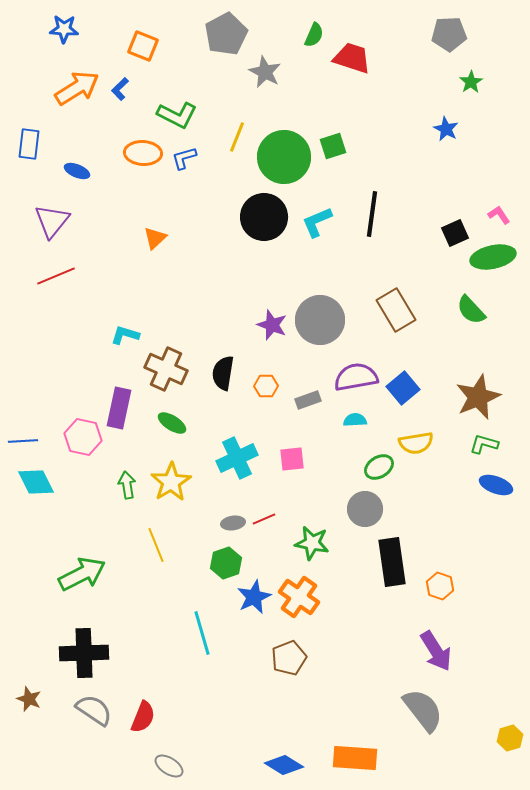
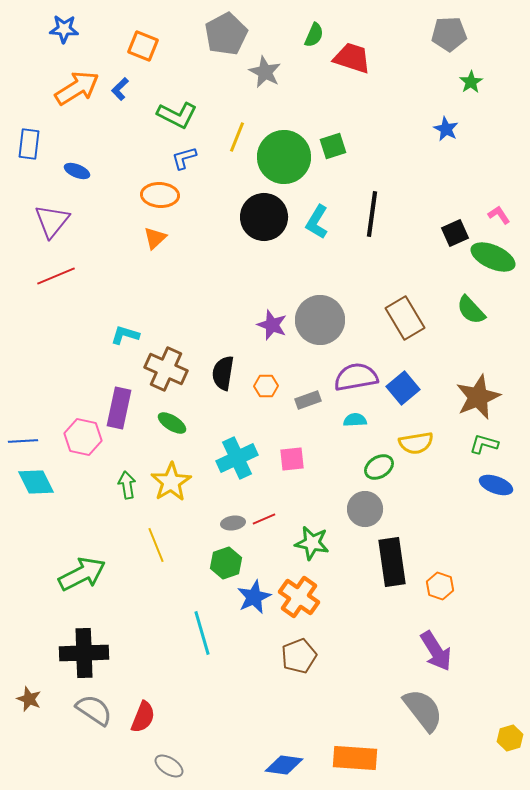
orange ellipse at (143, 153): moved 17 px right, 42 px down
cyan L-shape at (317, 222): rotated 36 degrees counterclockwise
green ellipse at (493, 257): rotated 36 degrees clockwise
brown rectangle at (396, 310): moved 9 px right, 8 px down
brown pentagon at (289, 658): moved 10 px right, 2 px up
blue diamond at (284, 765): rotated 24 degrees counterclockwise
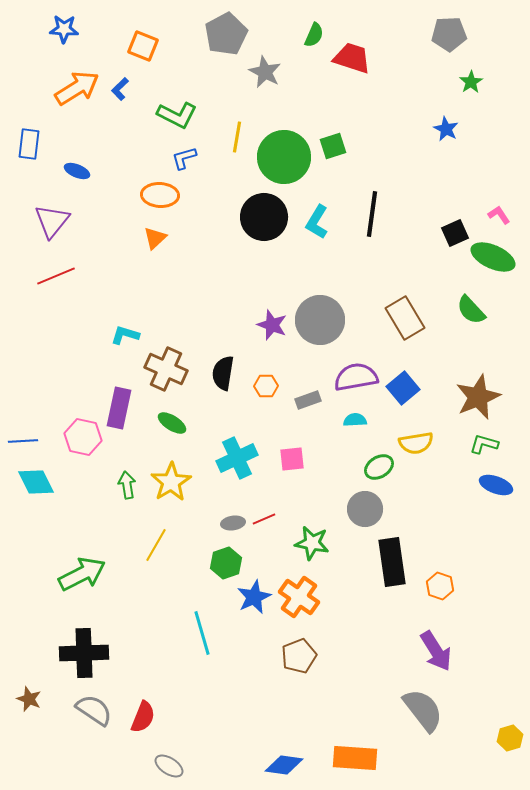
yellow line at (237, 137): rotated 12 degrees counterclockwise
yellow line at (156, 545): rotated 52 degrees clockwise
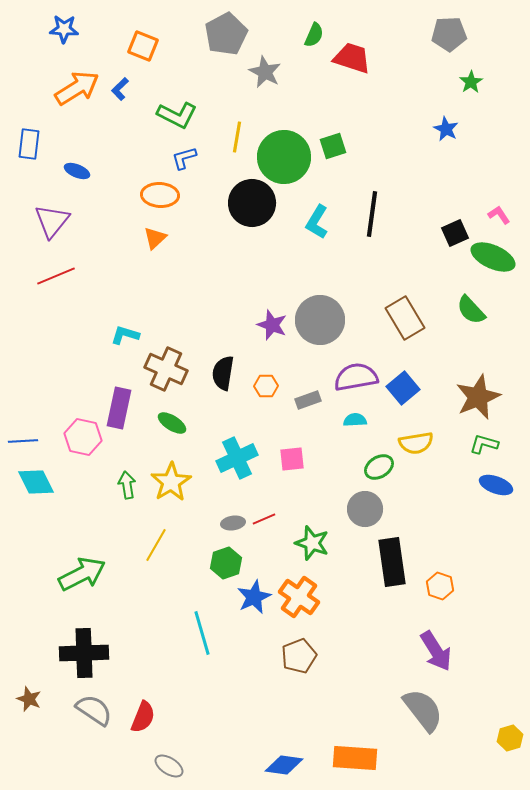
black circle at (264, 217): moved 12 px left, 14 px up
green star at (312, 543): rotated 8 degrees clockwise
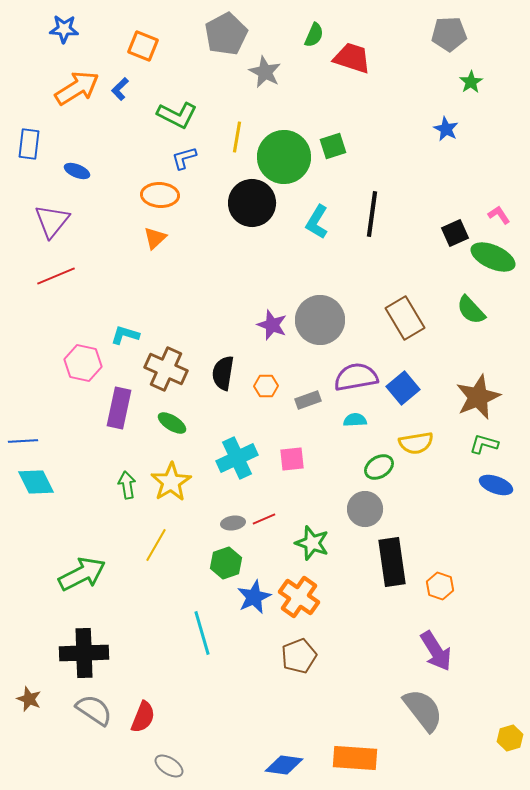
pink hexagon at (83, 437): moved 74 px up
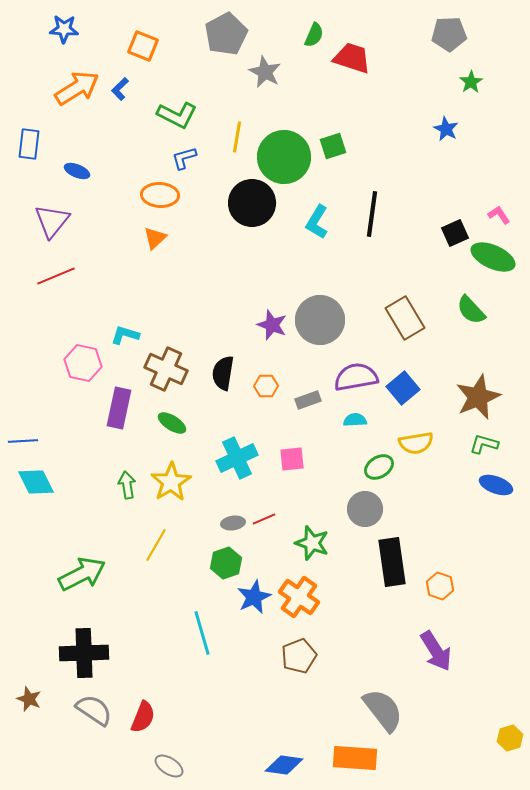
gray semicircle at (423, 710): moved 40 px left
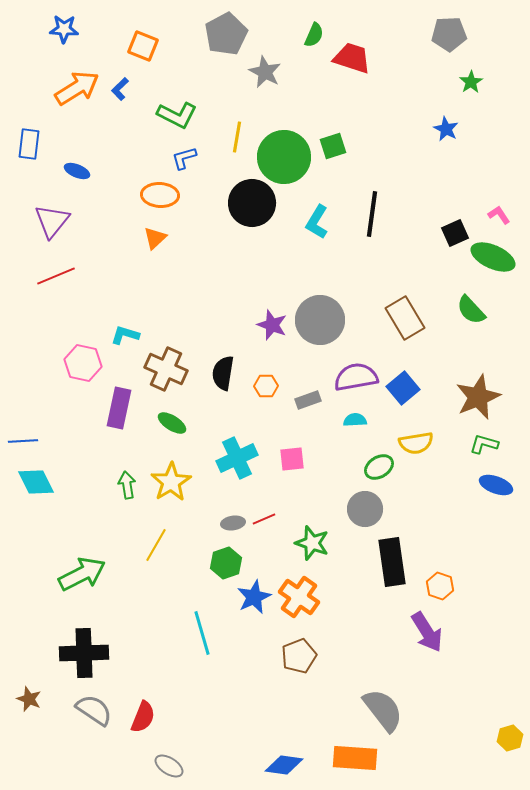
purple arrow at (436, 651): moved 9 px left, 19 px up
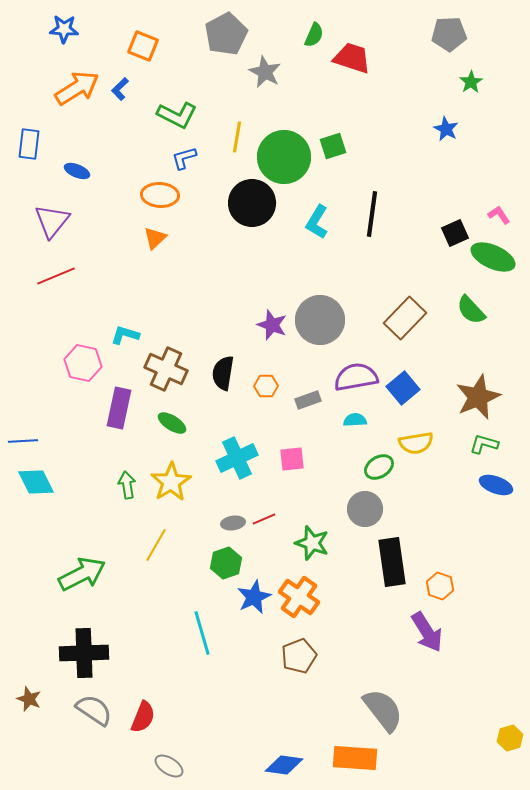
brown rectangle at (405, 318): rotated 75 degrees clockwise
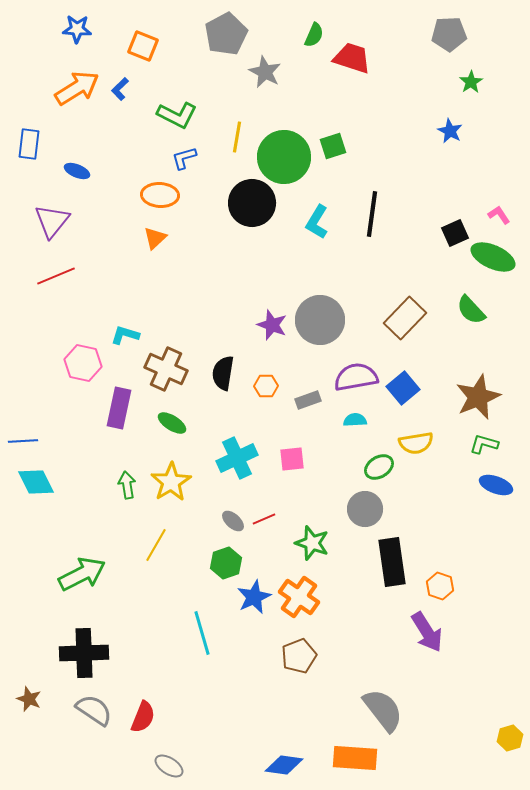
blue star at (64, 29): moved 13 px right
blue star at (446, 129): moved 4 px right, 2 px down
gray ellipse at (233, 523): moved 2 px up; rotated 50 degrees clockwise
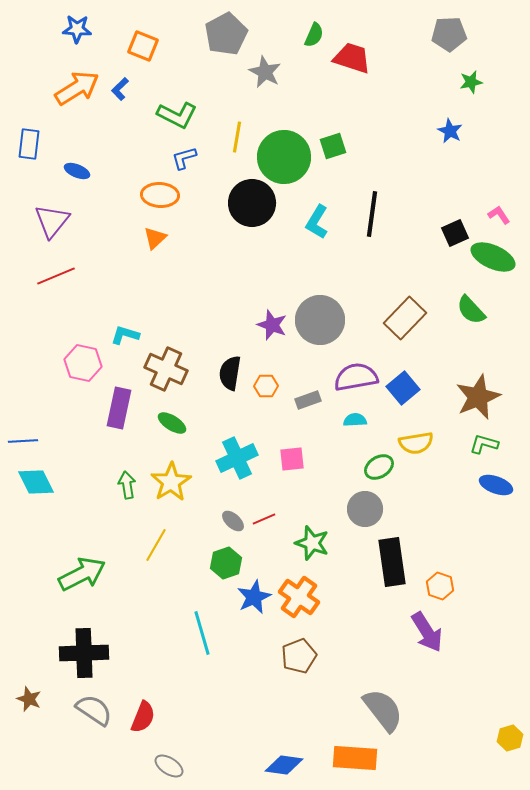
green star at (471, 82): rotated 20 degrees clockwise
black semicircle at (223, 373): moved 7 px right
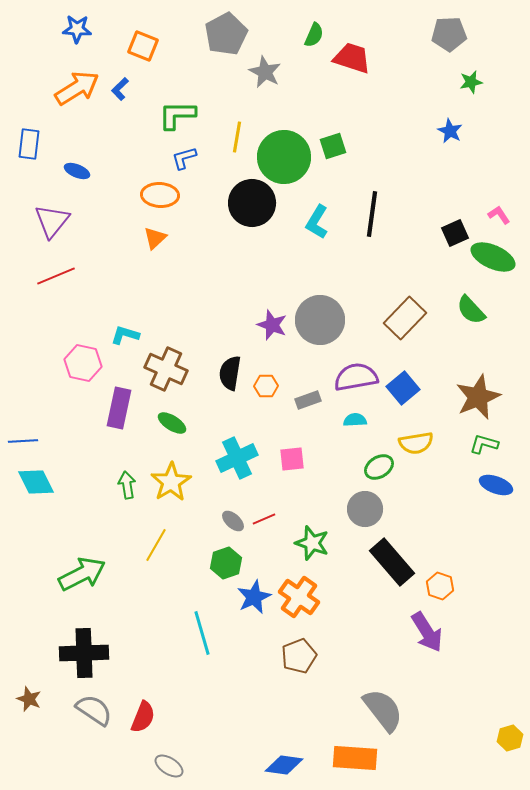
green L-shape at (177, 115): rotated 153 degrees clockwise
black rectangle at (392, 562): rotated 33 degrees counterclockwise
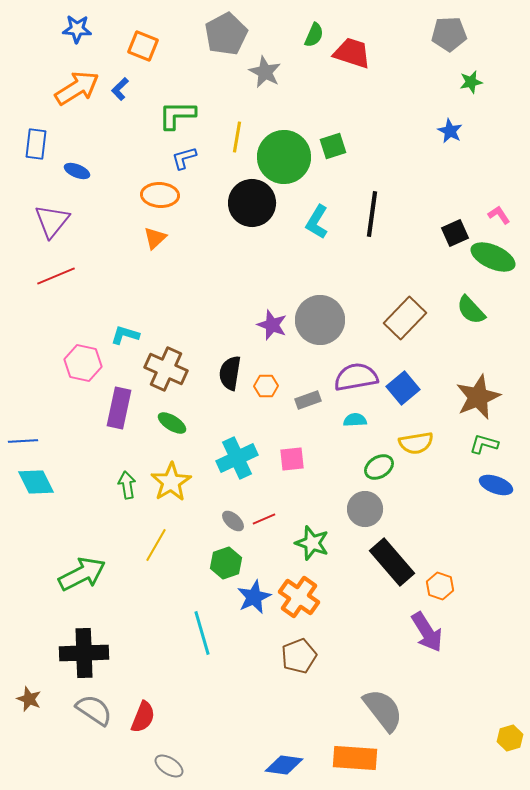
red trapezoid at (352, 58): moved 5 px up
blue rectangle at (29, 144): moved 7 px right
